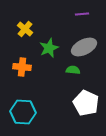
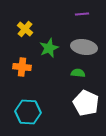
gray ellipse: rotated 35 degrees clockwise
green semicircle: moved 5 px right, 3 px down
cyan hexagon: moved 5 px right
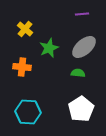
gray ellipse: rotated 50 degrees counterclockwise
white pentagon: moved 5 px left, 6 px down; rotated 15 degrees clockwise
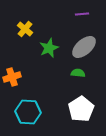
orange cross: moved 10 px left, 10 px down; rotated 24 degrees counterclockwise
